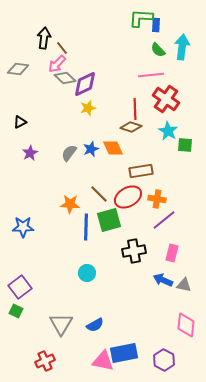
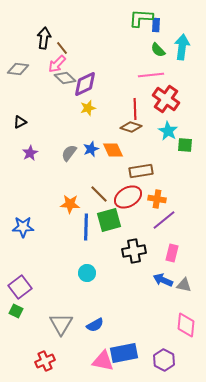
orange diamond at (113, 148): moved 2 px down
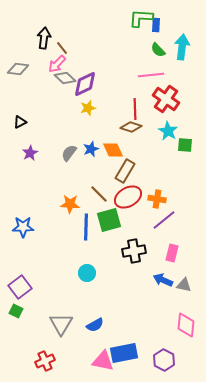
brown rectangle at (141, 171): moved 16 px left; rotated 50 degrees counterclockwise
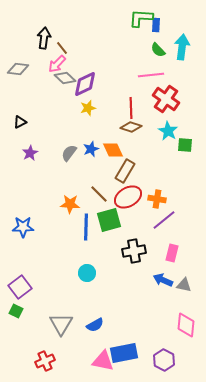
red line at (135, 109): moved 4 px left, 1 px up
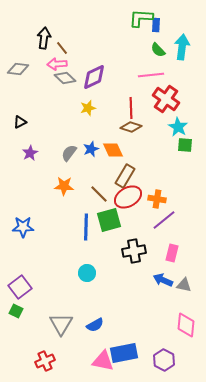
pink arrow at (57, 64): rotated 42 degrees clockwise
purple diamond at (85, 84): moved 9 px right, 7 px up
cyan star at (168, 131): moved 10 px right, 4 px up
brown rectangle at (125, 171): moved 5 px down
orange star at (70, 204): moved 6 px left, 18 px up
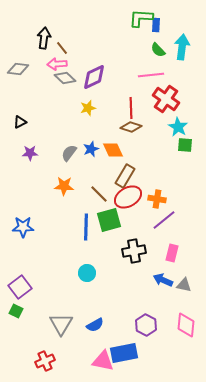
purple star at (30, 153): rotated 28 degrees clockwise
purple hexagon at (164, 360): moved 18 px left, 35 px up
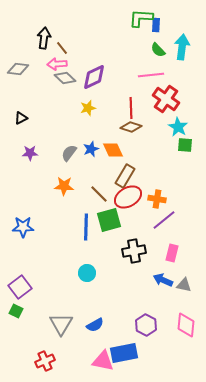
black triangle at (20, 122): moved 1 px right, 4 px up
